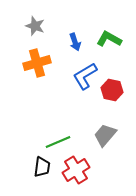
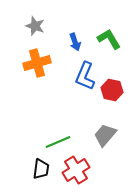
green L-shape: rotated 30 degrees clockwise
blue L-shape: rotated 36 degrees counterclockwise
black trapezoid: moved 1 px left, 2 px down
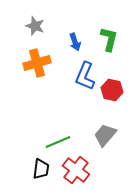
green L-shape: rotated 45 degrees clockwise
red cross: rotated 20 degrees counterclockwise
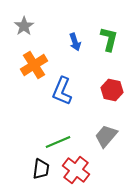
gray star: moved 11 px left; rotated 18 degrees clockwise
orange cross: moved 3 px left, 2 px down; rotated 16 degrees counterclockwise
blue L-shape: moved 23 px left, 15 px down
gray trapezoid: moved 1 px right, 1 px down
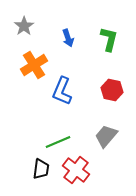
blue arrow: moved 7 px left, 4 px up
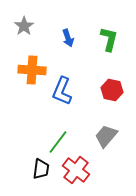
orange cross: moved 2 px left, 5 px down; rotated 36 degrees clockwise
green line: rotated 30 degrees counterclockwise
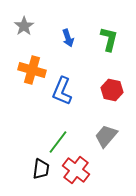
orange cross: rotated 12 degrees clockwise
